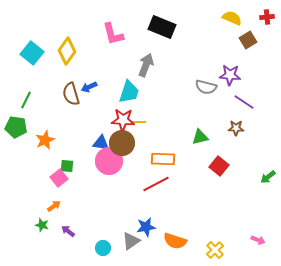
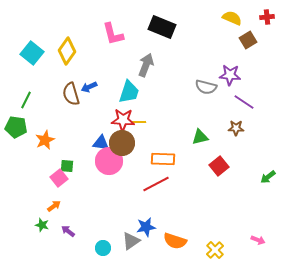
red square: rotated 12 degrees clockwise
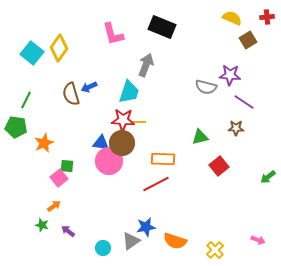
yellow diamond: moved 8 px left, 3 px up
orange star: moved 1 px left, 3 px down
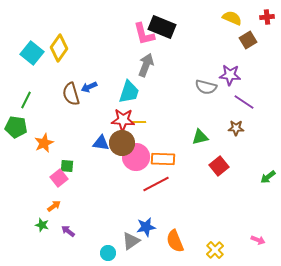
pink L-shape: moved 31 px right
pink circle: moved 27 px right, 4 px up
orange semicircle: rotated 50 degrees clockwise
cyan circle: moved 5 px right, 5 px down
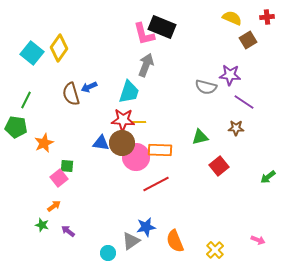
orange rectangle: moved 3 px left, 9 px up
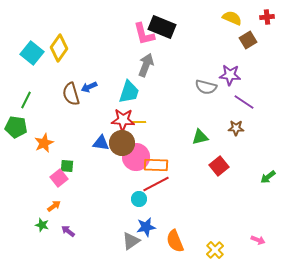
orange rectangle: moved 4 px left, 15 px down
cyan circle: moved 31 px right, 54 px up
